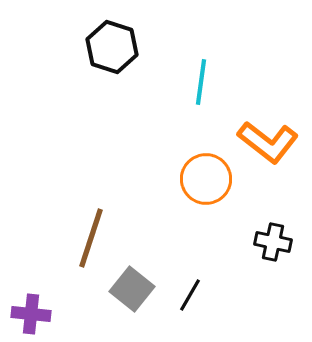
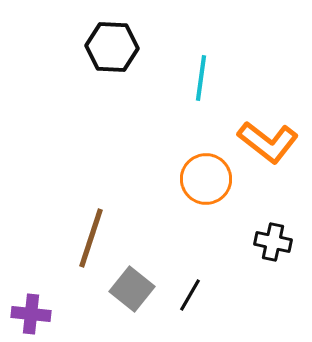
black hexagon: rotated 15 degrees counterclockwise
cyan line: moved 4 px up
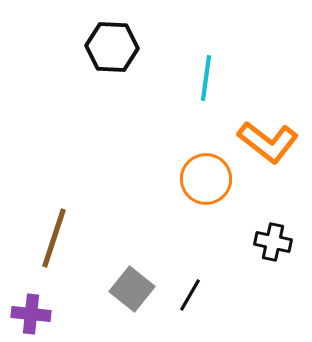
cyan line: moved 5 px right
brown line: moved 37 px left
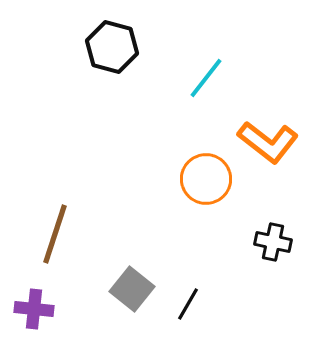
black hexagon: rotated 12 degrees clockwise
cyan line: rotated 30 degrees clockwise
brown line: moved 1 px right, 4 px up
black line: moved 2 px left, 9 px down
purple cross: moved 3 px right, 5 px up
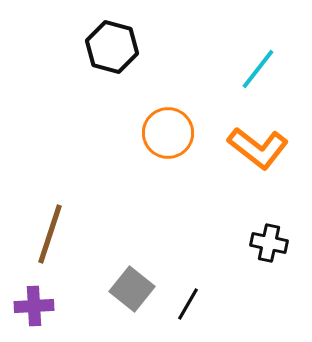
cyan line: moved 52 px right, 9 px up
orange L-shape: moved 10 px left, 6 px down
orange circle: moved 38 px left, 46 px up
brown line: moved 5 px left
black cross: moved 4 px left, 1 px down
purple cross: moved 3 px up; rotated 9 degrees counterclockwise
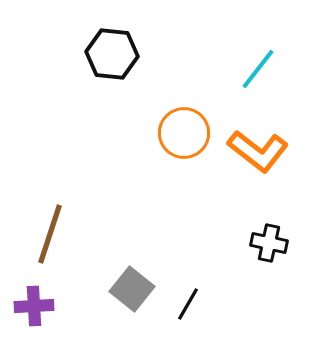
black hexagon: moved 7 px down; rotated 9 degrees counterclockwise
orange circle: moved 16 px right
orange L-shape: moved 3 px down
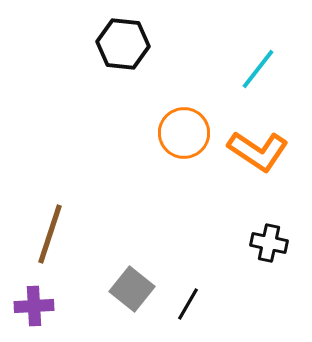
black hexagon: moved 11 px right, 10 px up
orange L-shape: rotated 4 degrees counterclockwise
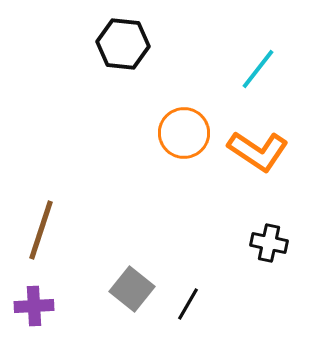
brown line: moved 9 px left, 4 px up
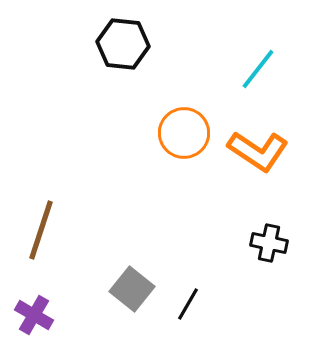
purple cross: moved 9 px down; rotated 33 degrees clockwise
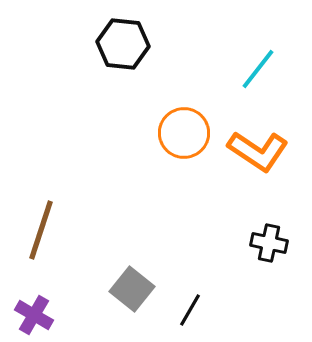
black line: moved 2 px right, 6 px down
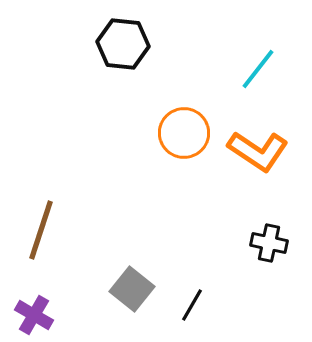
black line: moved 2 px right, 5 px up
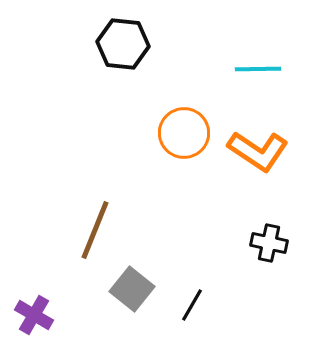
cyan line: rotated 51 degrees clockwise
brown line: moved 54 px right; rotated 4 degrees clockwise
